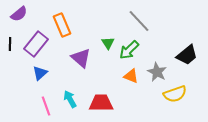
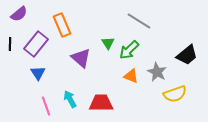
gray line: rotated 15 degrees counterclockwise
blue triangle: moved 2 px left; rotated 21 degrees counterclockwise
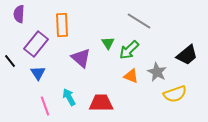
purple semicircle: rotated 132 degrees clockwise
orange rectangle: rotated 20 degrees clockwise
black line: moved 17 px down; rotated 40 degrees counterclockwise
cyan arrow: moved 1 px left, 2 px up
pink line: moved 1 px left
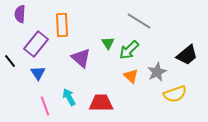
purple semicircle: moved 1 px right
gray star: rotated 18 degrees clockwise
orange triangle: rotated 21 degrees clockwise
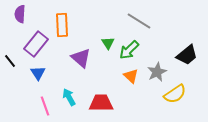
yellow semicircle: rotated 15 degrees counterclockwise
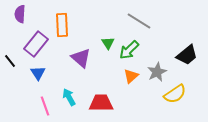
orange triangle: rotated 35 degrees clockwise
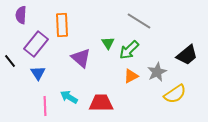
purple semicircle: moved 1 px right, 1 px down
orange triangle: rotated 14 degrees clockwise
cyan arrow: rotated 30 degrees counterclockwise
pink line: rotated 18 degrees clockwise
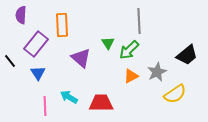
gray line: rotated 55 degrees clockwise
